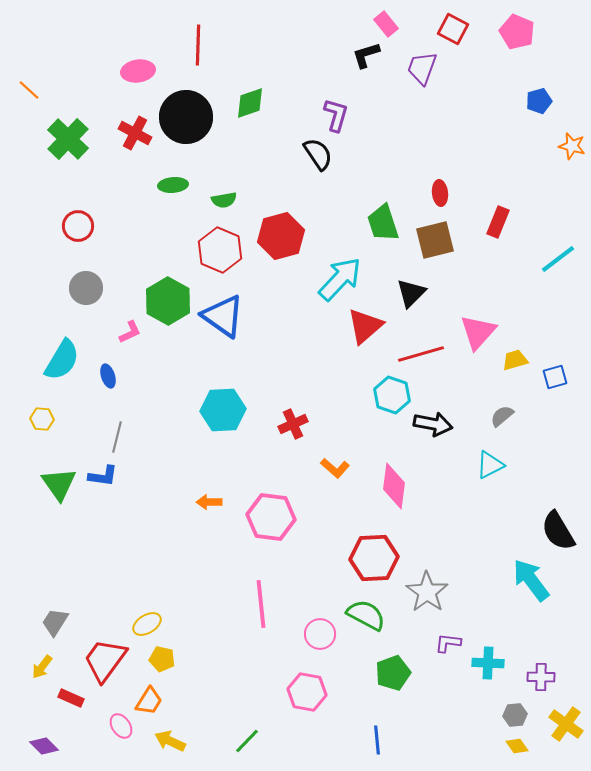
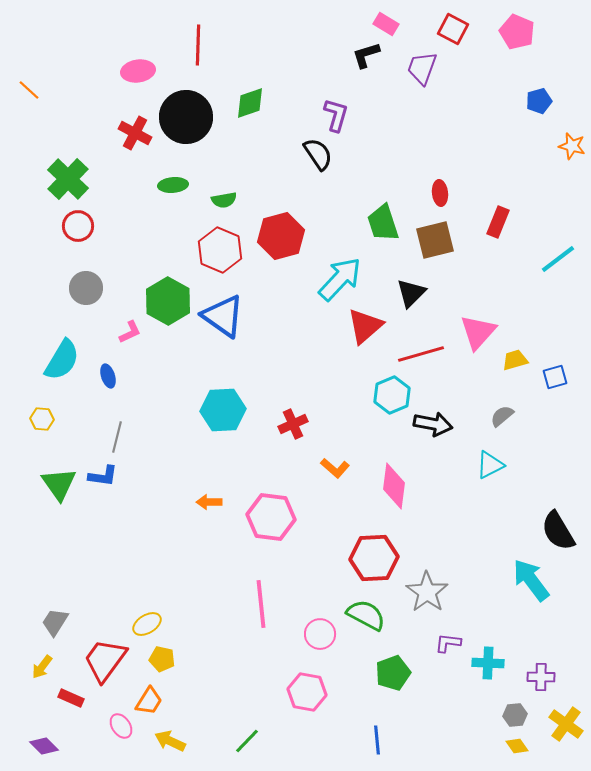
pink rectangle at (386, 24): rotated 20 degrees counterclockwise
green cross at (68, 139): moved 40 px down
cyan hexagon at (392, 395): rotated 18 degrees clockwise
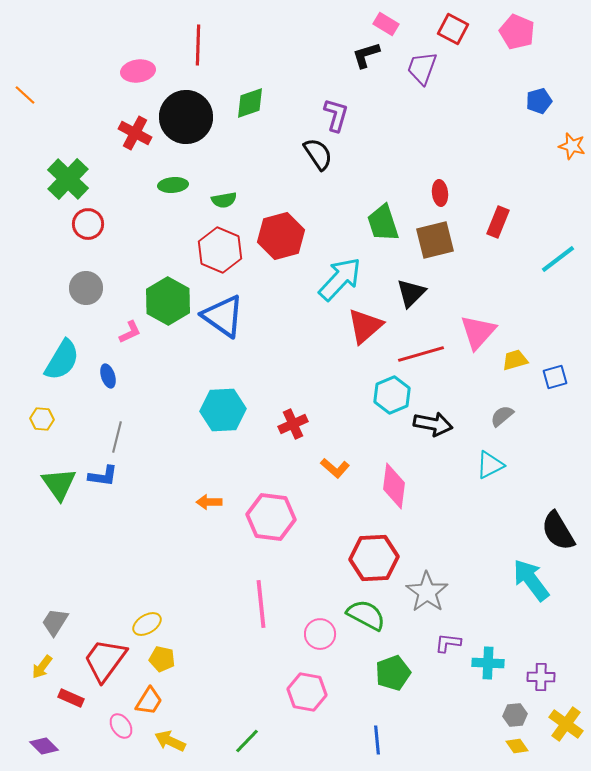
orange line at (29, 90): moved 4 px left, 5 px down
red circle at (78, 226): moved 10 px right, 2 px up
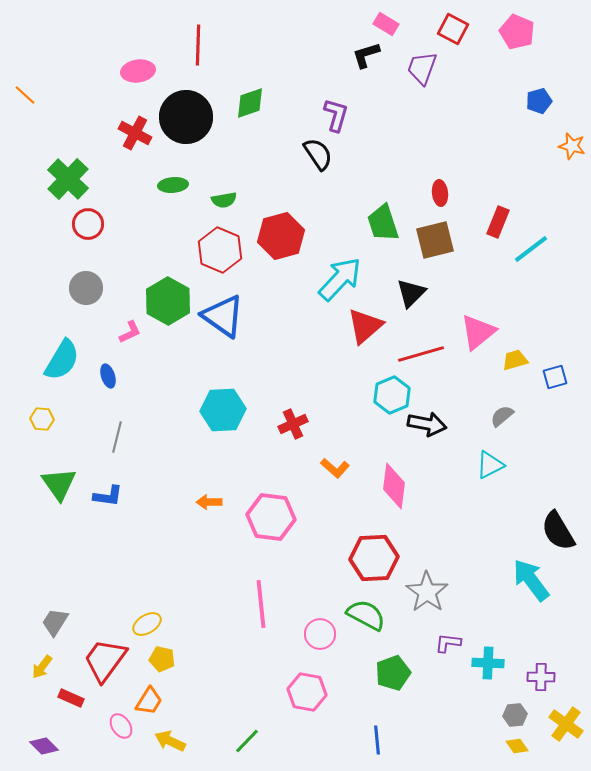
cyan line at (558, 259): moved 27 px left, 10 px up
pink triangle at (478, 332): rotated 9 degrees clockwise
black arrow at (433, 424): moved 6 px left
blue L-shape at (103, 476): moved 5 px right, 20 px down
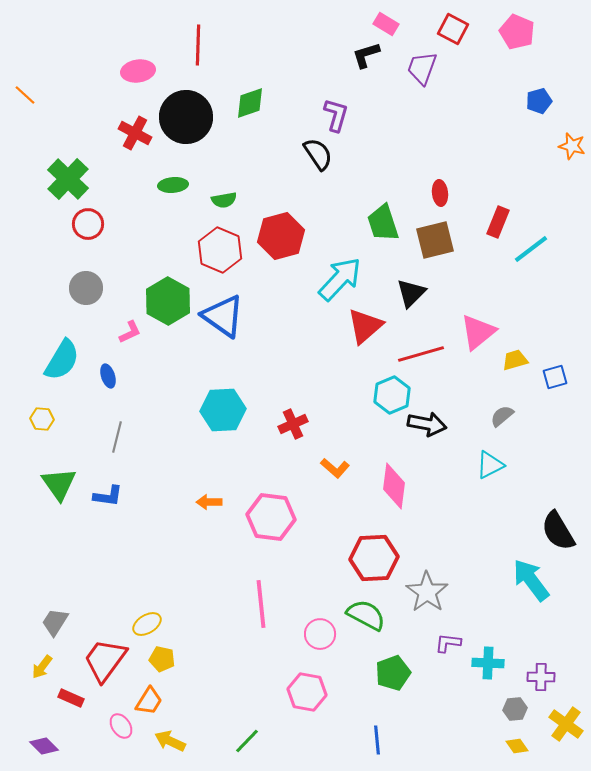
gray hexagon at (515, 715): moved 6 px up
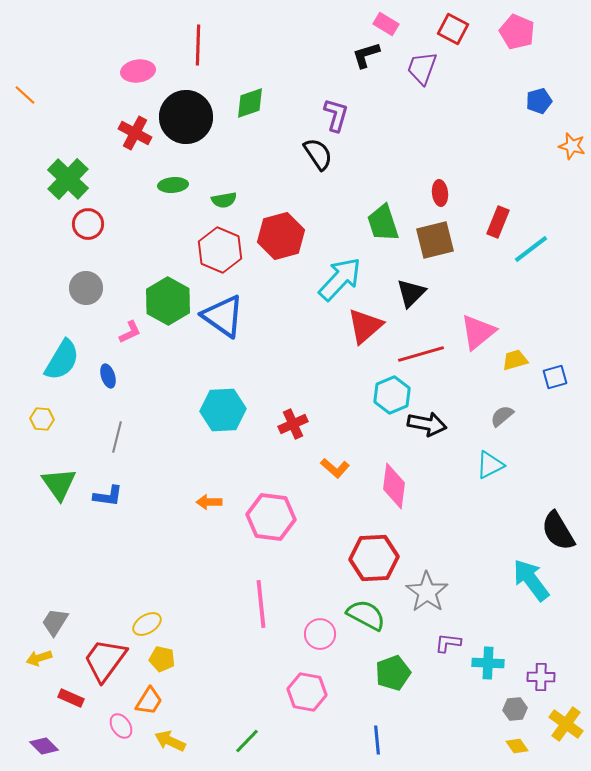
yellow arrow at (42, 667): moved 3 px left, 9 px up; rotated 35 degrees clockwise
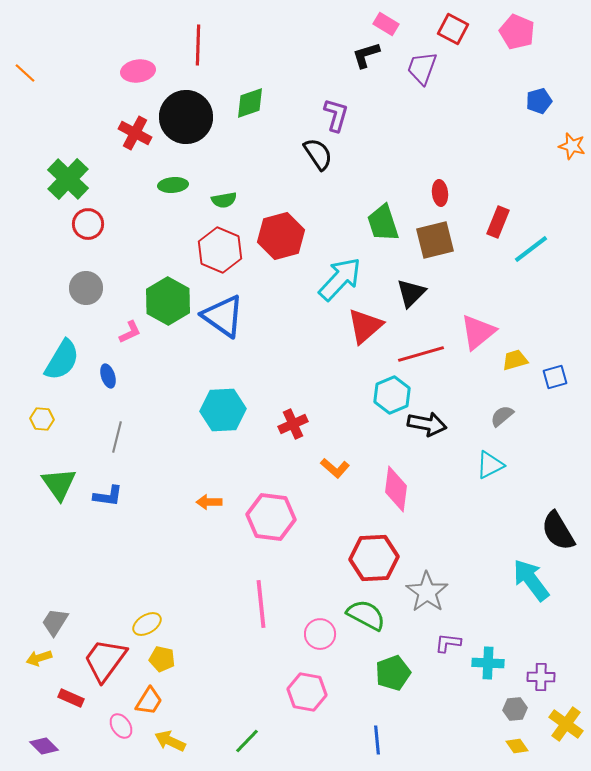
orange line at (25, 95): moved 22 px up
pink diamond at (394, 486): moved 2 px right, 3 px down
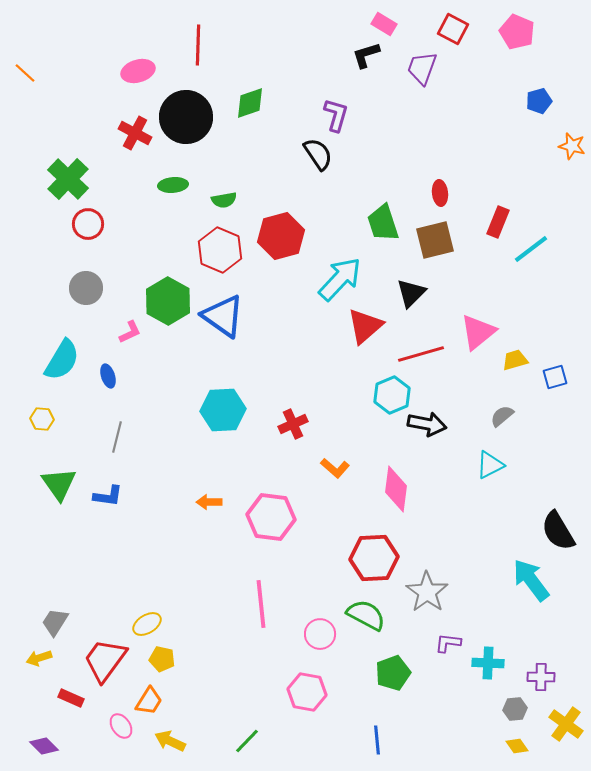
pink rectangle at (386, 24): moved 2 px left
pink ellipse at (138, 71): rotated 8 degrees counterclockwise
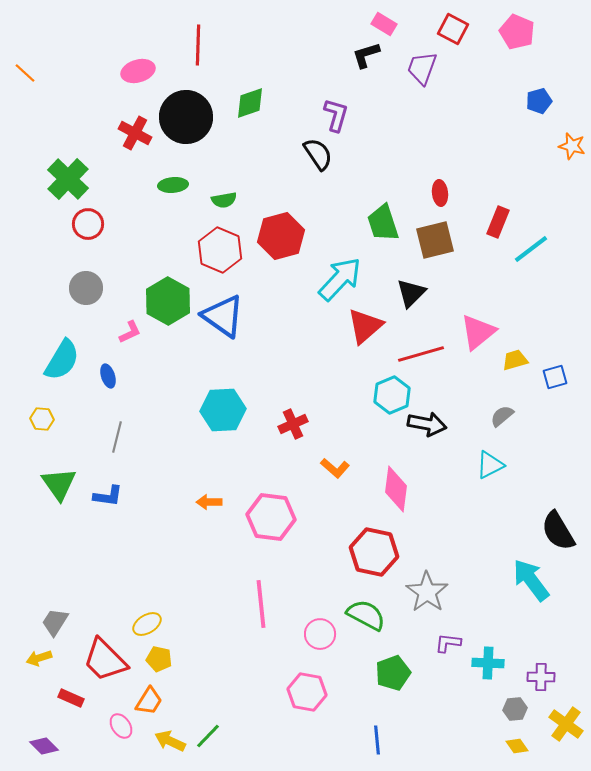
red hexagon at (374, 558): moved 6 px up; rotated 15 degrees clockwise
yellow pentagon at (162, 659): moved 3 px left
red trapezoid at (105, 660): rotated 81 degrees counterclockwise
green line at (247, 741): moved 39 px left, 5 px up
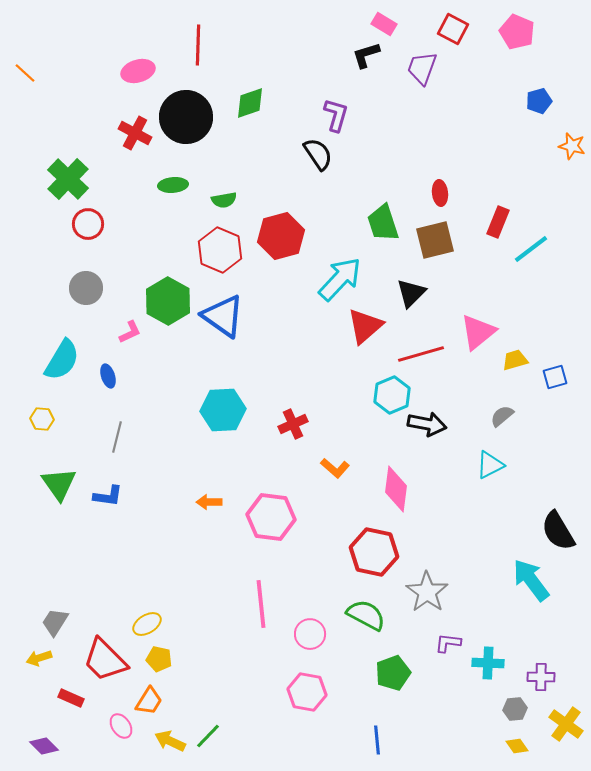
pink circle at (320, 634): moved 10 px left
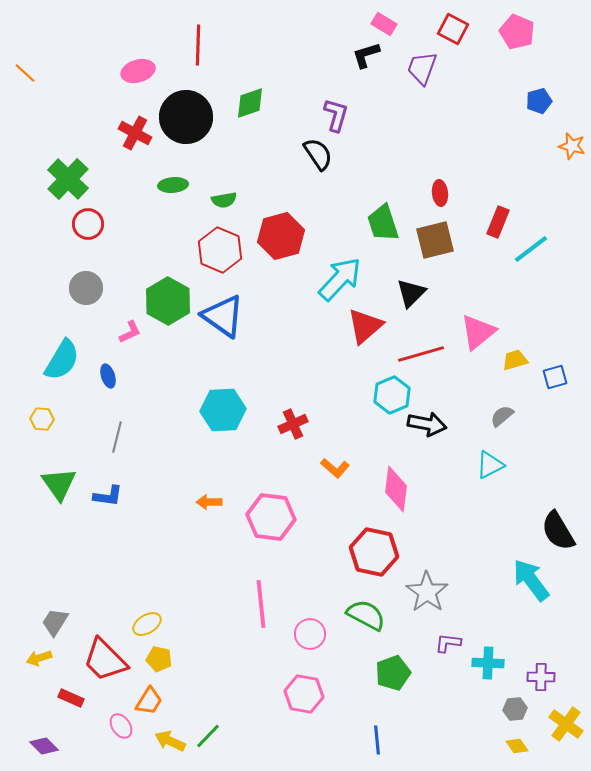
pink hexagon at (307, 692): moved 3 px left, 2 px down
